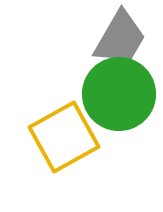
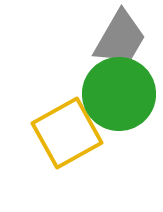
yellow square: moved 3 px right, 4 px up
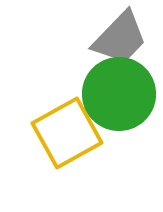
gray trapezoid: rotated 14 degrees clockwise
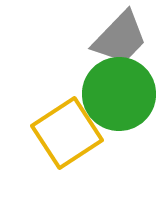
yellow square: rotated 4 degrees counterclockwise
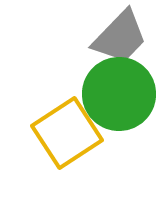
gray trapezoid: moved 1 px up
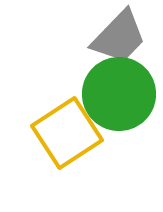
gray trapezoid: moved 1 px left
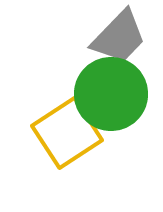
green circle: moved 8 px left
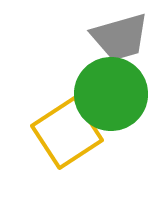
gray trapezoid: moved 1 px right; rotated 30 degrees clockwise
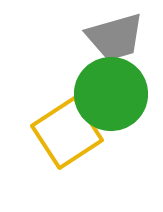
gray trapezoid: moved 5 px left
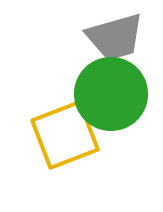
yellow square: moved 2 px left, 2 px down; rotated 12 degrees clockwise
